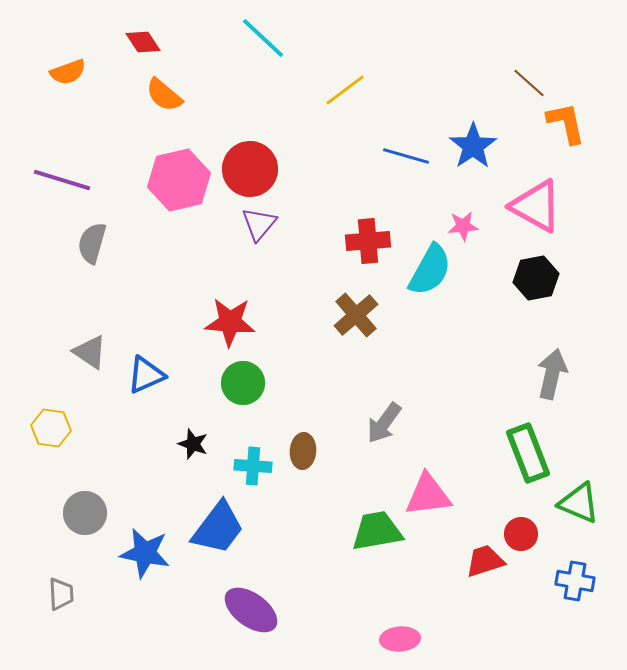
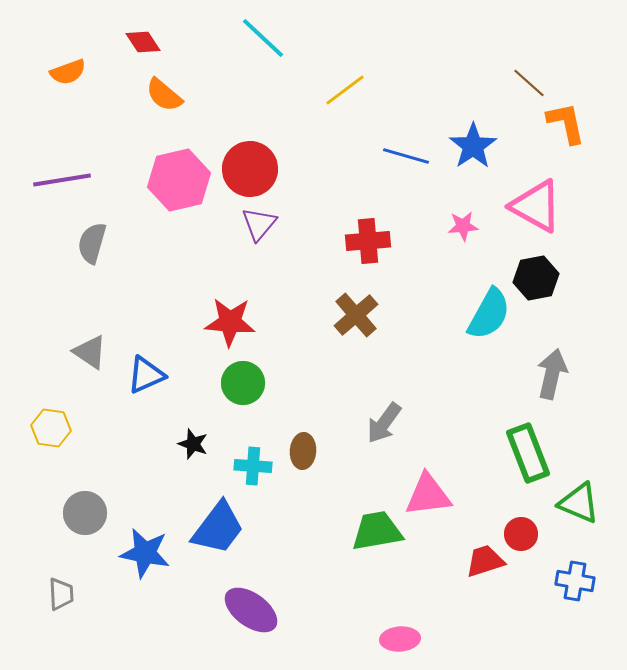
purple line at (62, 180): rotated 26 degrees counterclockwise
cyan semicircle at (430, 270): moved 59 px right, 44 px down
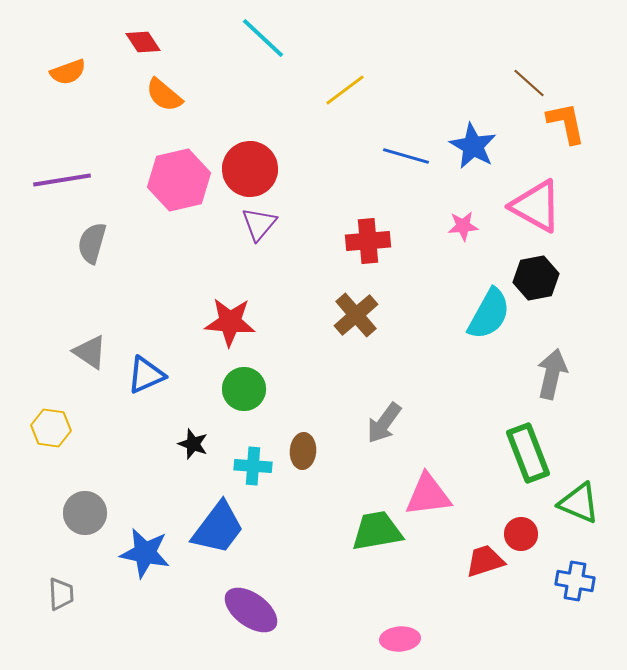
blue star at (473, 146): rotated 9 degrees counterclockwise
green circle at (243, 383): moved 1 px right, 6 px down
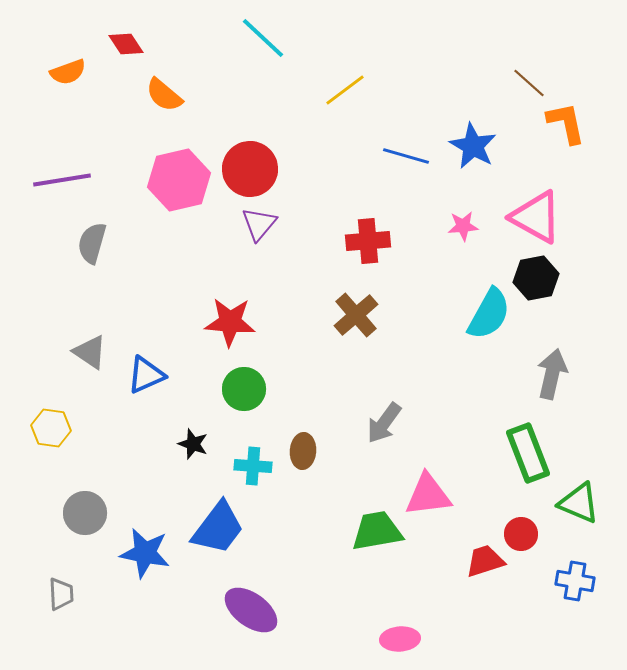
red diamond at (143, 42): moved 17 px left, 2 px down
pink triangle at (536, 206): moved 11 px down
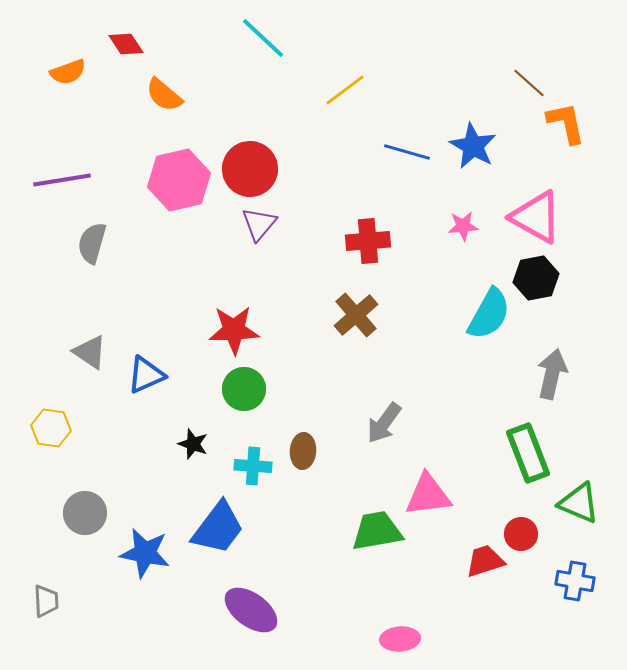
blue line at (406, 156): moved 1 px right, 4 px up
red star at (230, 322): moved 4 px right, 8 px down; rotated 6 degrees counterclockwise
gray trapezoid at (61, 594): moved 15 px left, 7 px down
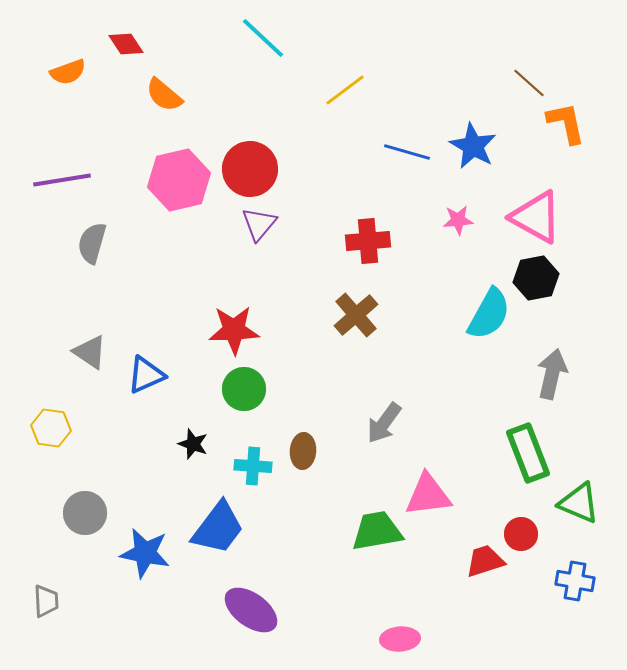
pink star at (463, 226): moved 5 px left, 6 px up
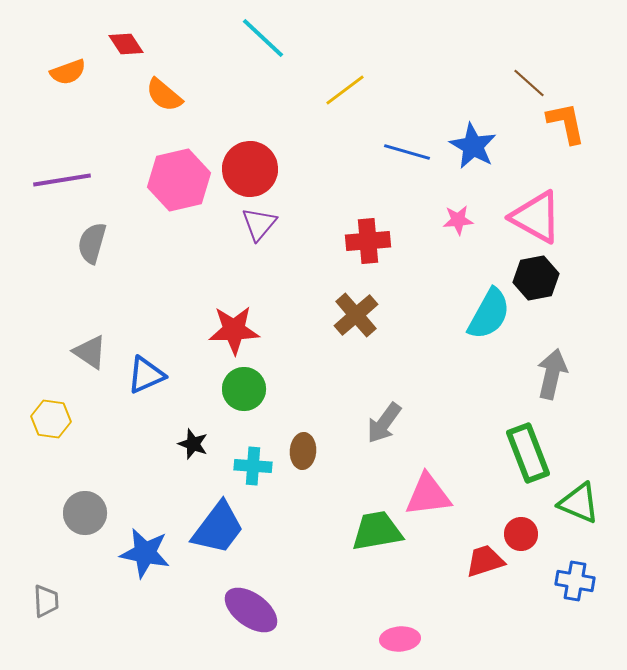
yellow hexagon at (51, 428): moved 9 px up
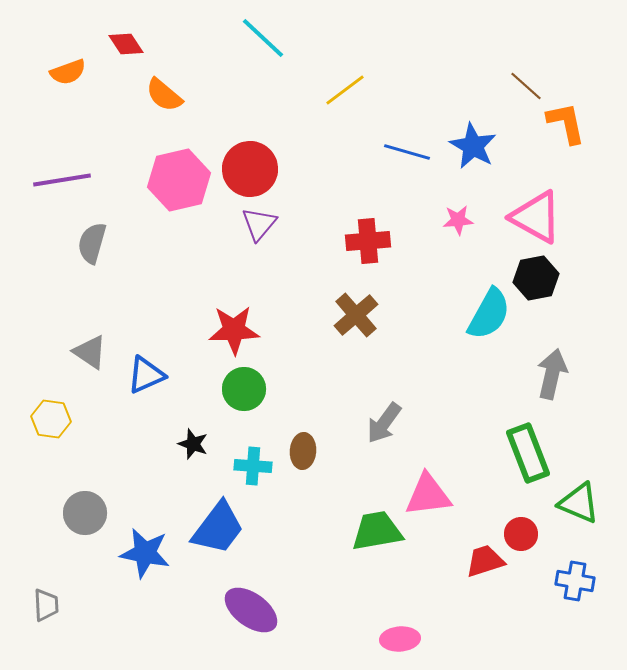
brown line at (529, 83): moved 3 px left, 3 px down
gray trapezoid at (46, 601): moved 4 px down
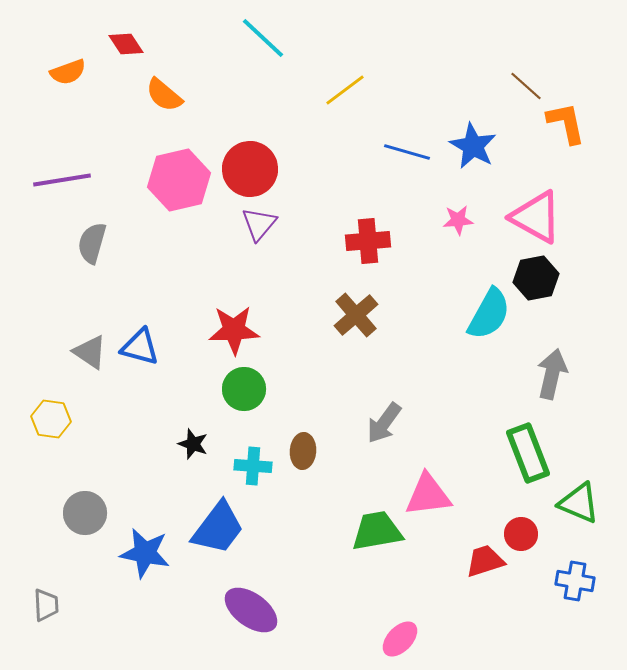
blue triangle at (146, 375): moved 6 px left, 28 px up; rotated 39 degrees clockwise
pink ellipse at (400, 639): rotated 42 degrees counterclockwise
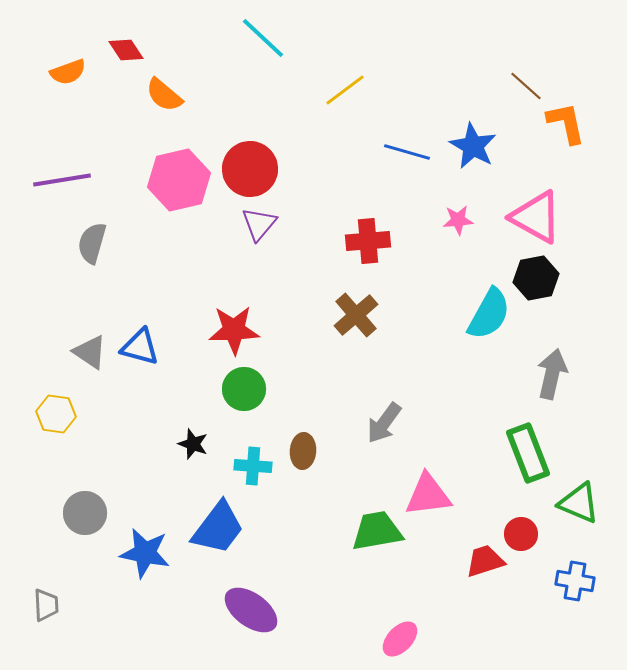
red diamond at (126, 44): moved 6 px down
yellow hexagon at (51, 419): moved 5 px right, 5 px up
